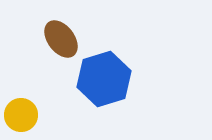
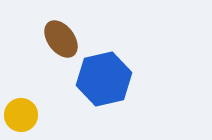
blue hexagon: rotated 4 degrees clockwise
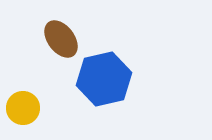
yellow circle: moved 2 px right, 7 px up
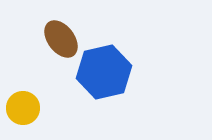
blue hexagon: moved 7 px up
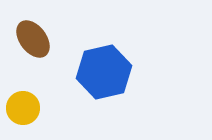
brown ellipse: moved 28 px left
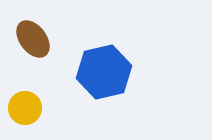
yellow circle: moved 2 px right
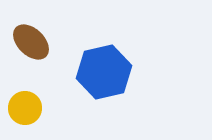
brown ellipse: moved 2 px left, 3 px down; rotated 9 degrees counterclockwise
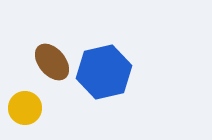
brown ellipse: moved 21 px right, 20 px down; rotated 6 degrees clockwise
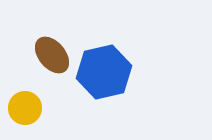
brown ellipse: moved 7 px up
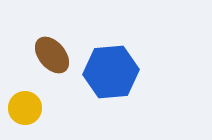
blue hexagon: moved 7 px right; rotated 8 degrees clockwise
